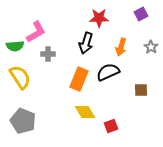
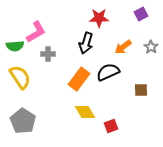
orange arrow: moved 2 px right; rotated 36 degrees clockwise
orange rectangle: rotated 15 degrees clockwise
gray pentagon: rotated 10 degrees clockwise
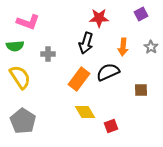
pink L-shape: moved 8 px left, 10 px up; rotated 50 degrees clockwise
orange arrow: rotated 48 degrees counterclockwise
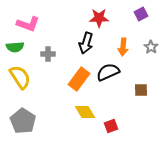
pink L-shape: moved 2 px down
green semicircle: moved 1 px down
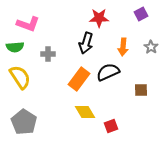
gray pentagon: moved 1 px right, 1 px down
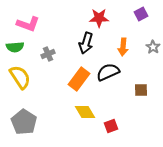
gray star: moved 2 px right
gray cross: rotated 24 degrees counterclockwise
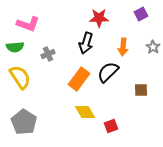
black semicircle: rotated 20 degrees counterclockwise
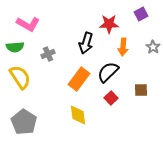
red star: moved 10 px right, 6 px down
pink L-shape: rotated 10 degrees clockwise
yellow diamond: moved 7 px left, 3 px down; rotated 25 degrees clockwise
red square: moved 28 px up; rotated 24 degrees counterclockwise
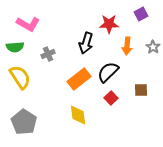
orange arrow: moved 4 px right, 1 px up
orange rectangle: rotated 15 degrees clockwise
